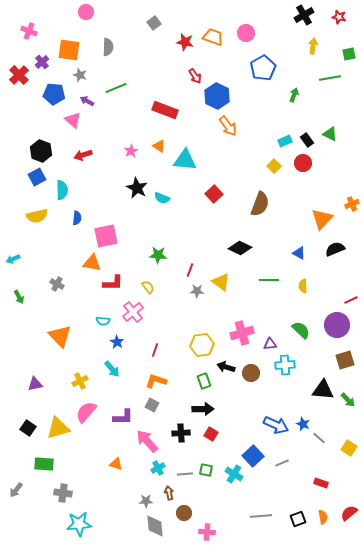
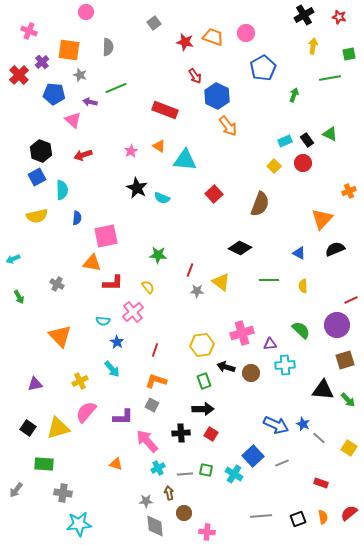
purple arrow at (87, 101): moved 3 px right, 1 px down; rotated 16 degrees counterclockwise
orange cross at (352, 204): moved 3 px left, 13 px up
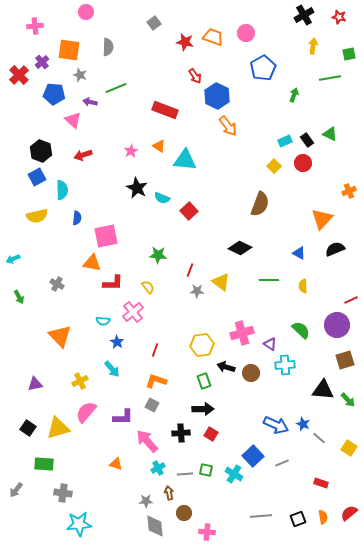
pink cross at (29, 31): moved 6 px right, 5 px up; rotated 28 degrees counterclockwise
red square at (214, 194): moved 25 px left, 17 px down
purple triangle at (270, 344): rotated 40 degrees clockwise
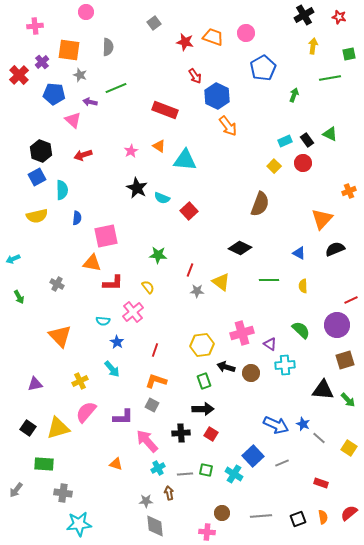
brown circle at (184, 513): moved 38 px right
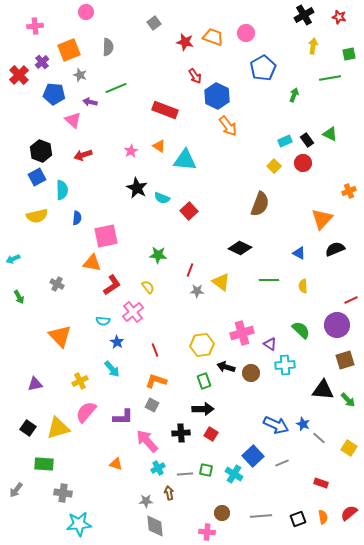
orange square at (69, 50): rotated 30 degrees counterclockwise
red L-shape at (113, 283): moved 1 px left, 2 px down; rotated 35 degrees counterclockwise
red line at (155, 350): rotated 40 degrees counterclockwise
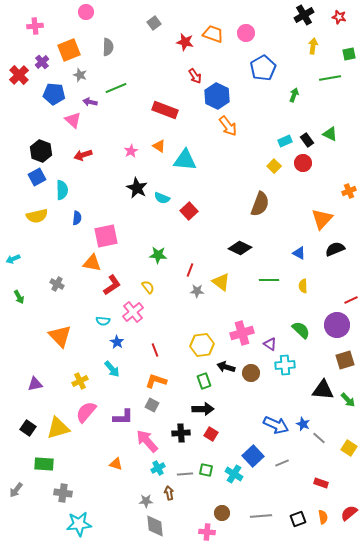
orange trapezoid at (213, 37): moved 3 px up
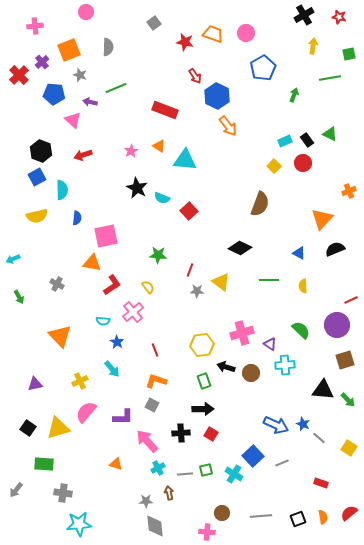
green square at (206, 470): rotated 24 degrees counterclockwise
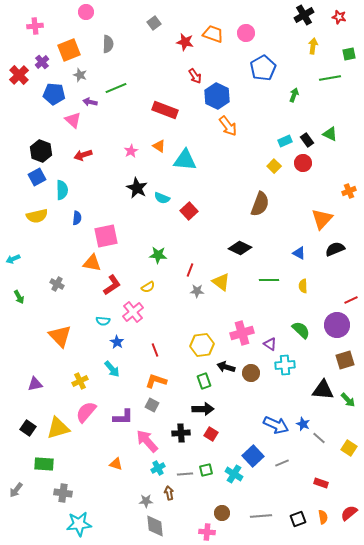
gray semicircle at (108, 47): moved 3 px up
yellow semicircle at (148, 287): rotated 96 degrees clockwise
